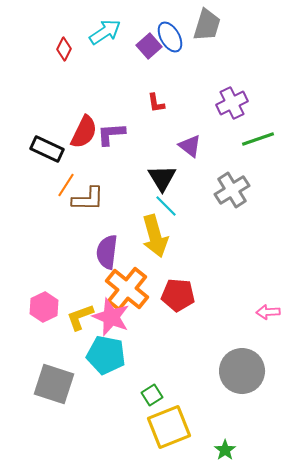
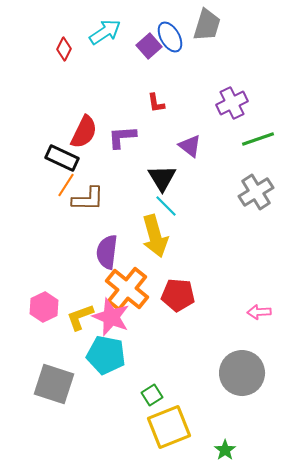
purple L-shape: moved 11 px right, 3 px down
black rectangle: moved 15 px right, 9 px down
gray cross: moved 24 px right, 2 px down
pink arrow: moved 9 px left
gray circle: moved 2 px down
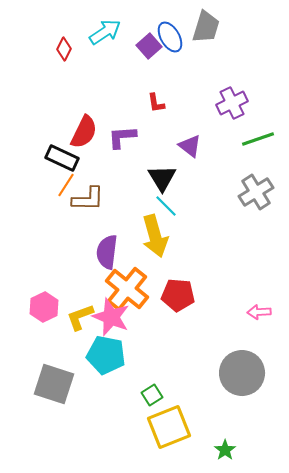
gray trapezoid: moved 1 px left, 2 px down
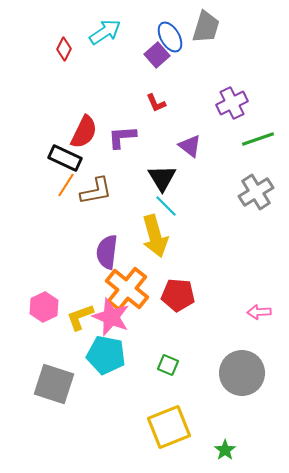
purple square: moved 8 px right, 9 px down
red L-shape: rotated 15 degrees counterclockwise
black rectangle: moved 3 px right
brown L-shape: moved 8 px right, 8 px up; rotated 12 degrees counterclockwise
green square: moved 16 px right, 30 px up; rotated 35 degrees counterclockwise
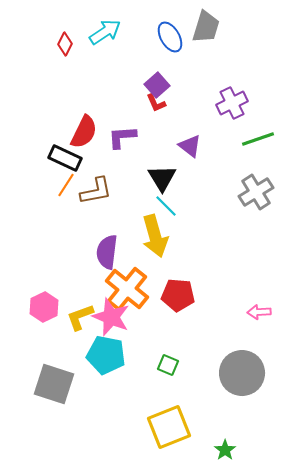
red diamond: moved 1 px right, 5 px up
purple square: moved 30 px down
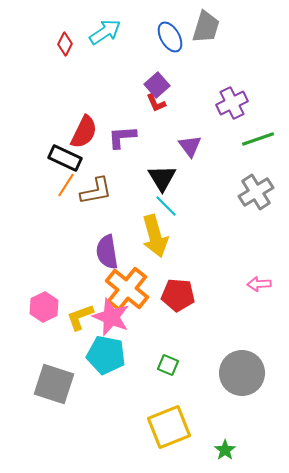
purple triangle: rotated 15 degrees clockwise
purple semicircle: rotated 16 degrees counterclockwise
pink arrow: moved 28 px up
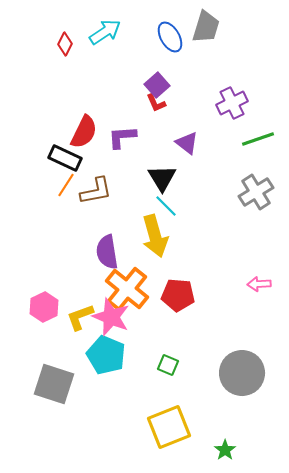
purple triangle: moved 3 px left, 3 px up; rotated 15 degrees counterclockwise
cyan pentagon: rotated 12 degrees clockwise
